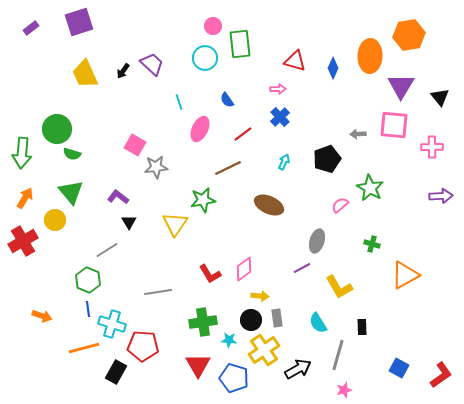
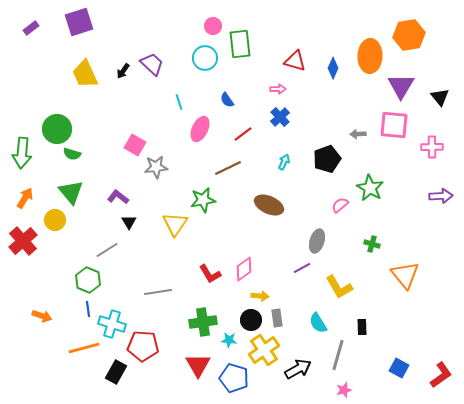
red cross at (23, 241): rotated 12 degrees counterclockwise
orange triangle at (405, 275): rotated 40 degrees counterclockwise
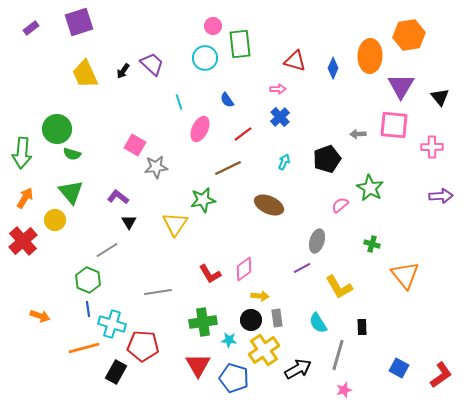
orange arrow at (42, 316): moved 2 px left
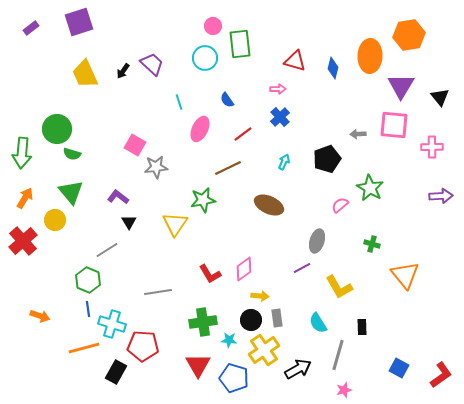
blue diamond at (333, 68): rotated 10 degrees counterclockwise
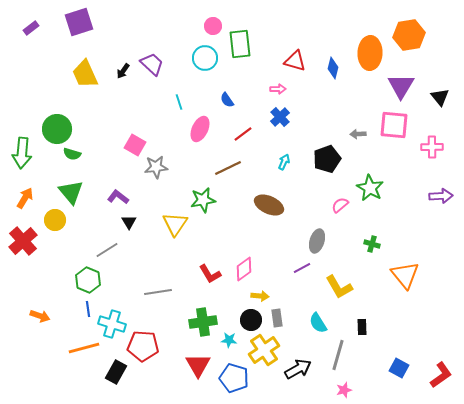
orange ellipse at (370, 56): moved 3 px up
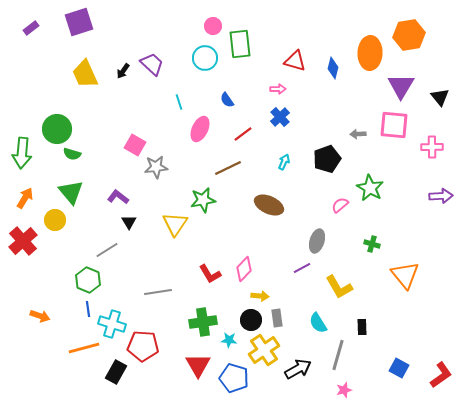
pink diamond at (244, 269): rotated 10 degrees counterclockwise
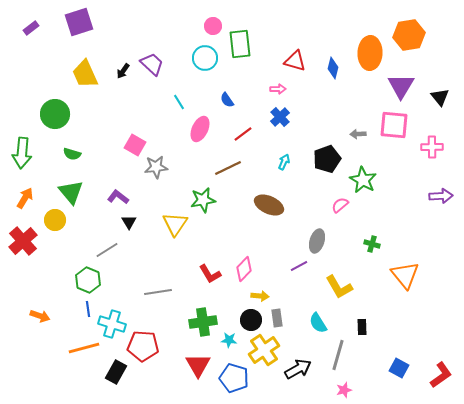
cyan line at (179, 102): rotated 14 degrees counterclockwise
green circle at (57, 129): moved 2 px left, 15 px up
green star at (370, 188): moved 7 px left, 8 px up
purple line at (302, 268): moved 3 px left, 2 px up
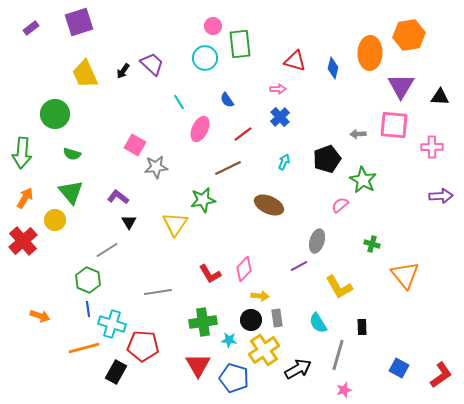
black triangle at (440, 97): rotated 48 degrees counterclockwise
